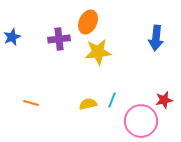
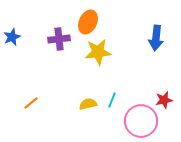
orange line: rotated 56 degrees counterclockwise
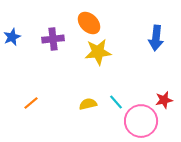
orange ellipse: moved 1 px right, 1 px down; rotated 70 degrees counterclockwise
purple cross: moved 6 px left
cyan line: moved 4 px right, 2 px down; rotated 63 degrees counterclockwise
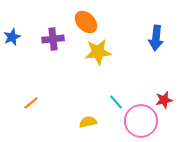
orange ellipse: moved 3 px left, 1 px up
yellow semicircle: moved 18 px down
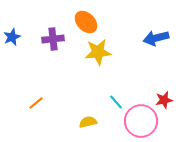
blue arrow: rotated 70 degrees clockwise
orange line: moved 5 px right
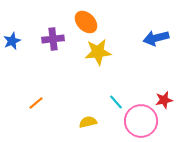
blue star: moved 4 px down
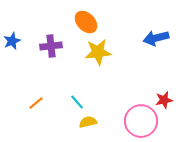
purple cross: moved 2 px left, 7 px down
cyan line: moved 39 px left
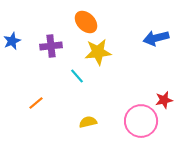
cyan line: moved 26 px up
